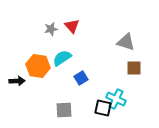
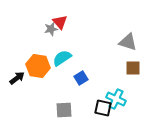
red triangle: moved 12 px left, 4 px up
gray triangle: moved 2 px right
brown square: moved 1 px left
black arrow: moved 3 px up; rotated 35 degrees counterclockwise
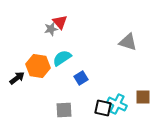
brown square: moved 10 px right, 29 px down
cyan cross: moved 1 px right, 5 px down
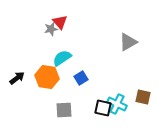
gray triangle: rotated 48 degrees counterclockwise
orange hexagon: moved 9 px right, 11 px down
brown square: rotated 14 degrees clockwise
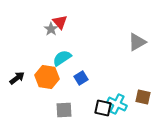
gray star: rotated 24 degrees counterclockwise
gray triangle: moved 9 px right
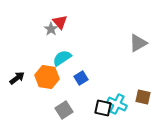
gray triangle: moved 1 px right, 1 px down
gray square: rotated 30 degrees counterclockwise
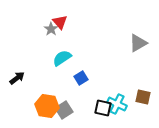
orange hexagon: moved 29 px down
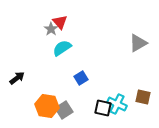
cyan semicircle: moved 10 px up
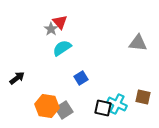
gray triangle: rotated 36 degrees clockwise
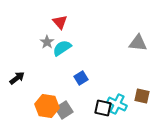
gray star: moved 4 px left, 13 px down
brown square: moved 1 px left, 1 px up
